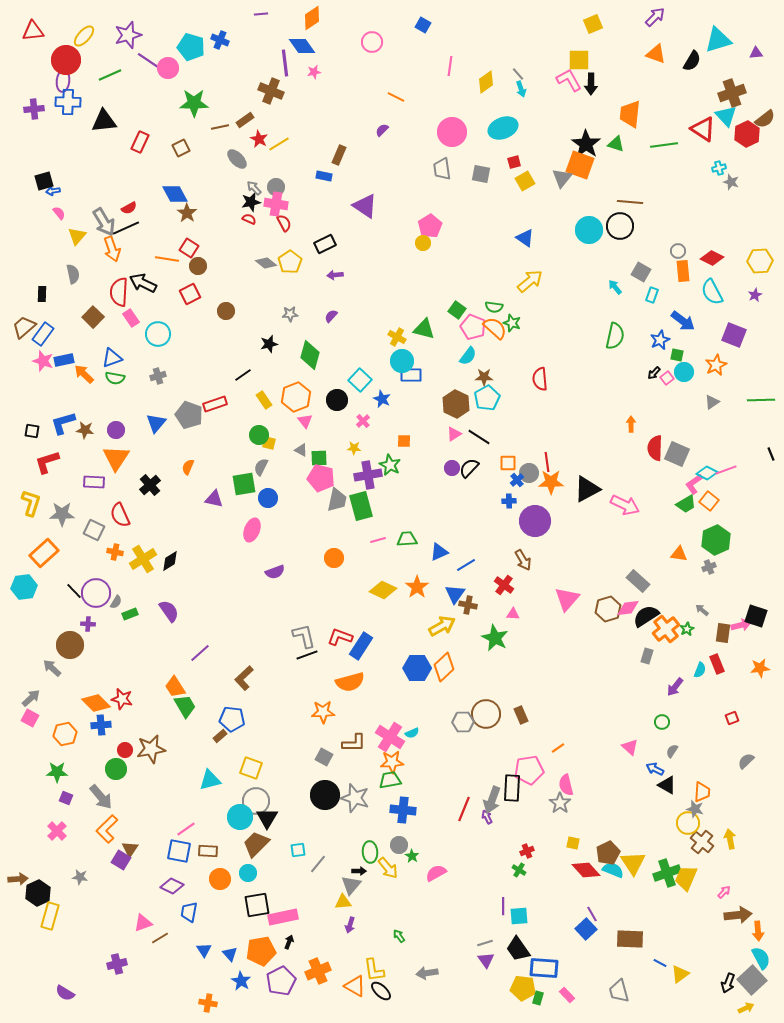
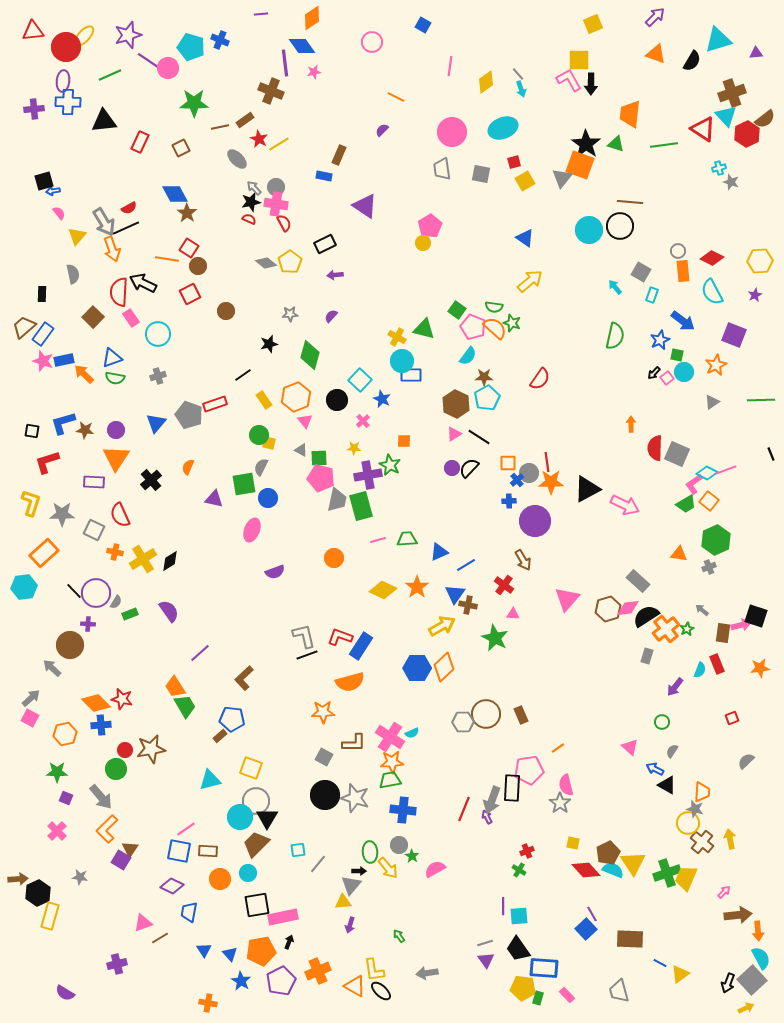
red circle at (66, 60): moved 13 px up
red semicircle at (540, 379): rotated 140 degrees counterclockwise
black cross at (150, 485): moved 1 px right, 5 px up
pink semicircle at (436, 873): moved 1 px left, 4 px up
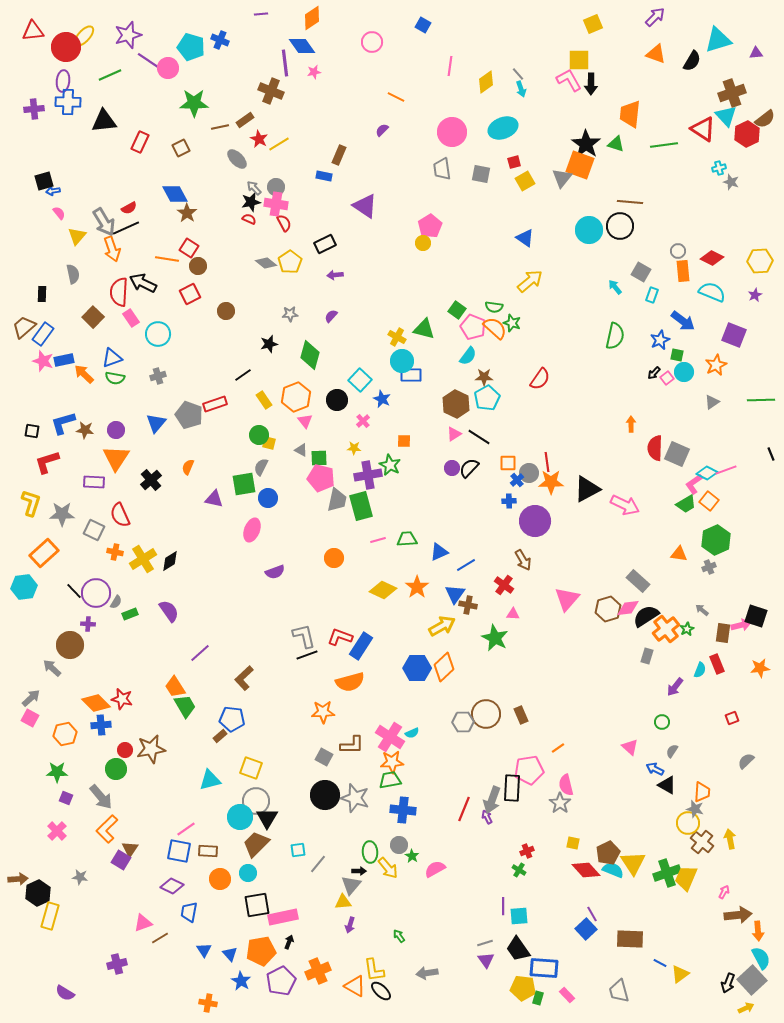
cyan semicircle at (712, 292): rotated 140 degrees clockwise
brown L-shape at (354, 743): moved 2 px left, 2 px down
pink arrow at (724, 892): rotated 16 degrees counterclockwise
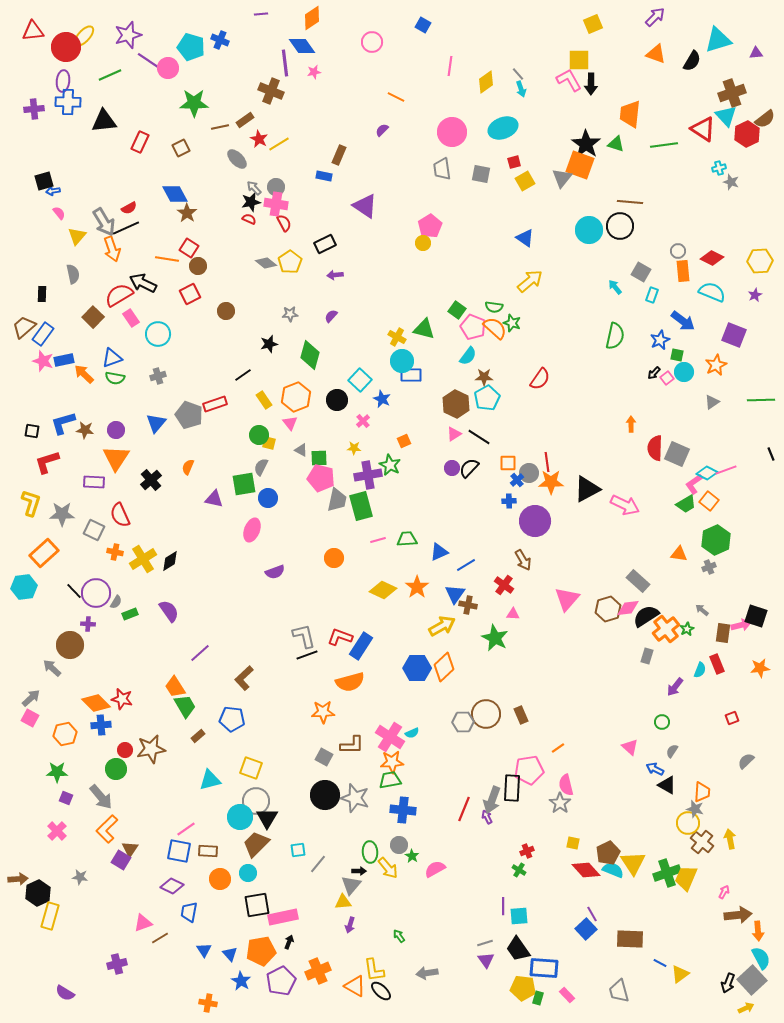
red semicircle at (119, 292): moved 3 px down; rotated 56 degrees clockwise
pink triangle at (305, 421): moved 15 px left, 2 px down
orange square at (404, 441): rotated 24 degrees counterclockwise
brown rectangle at (220, 736): moved 22 px left
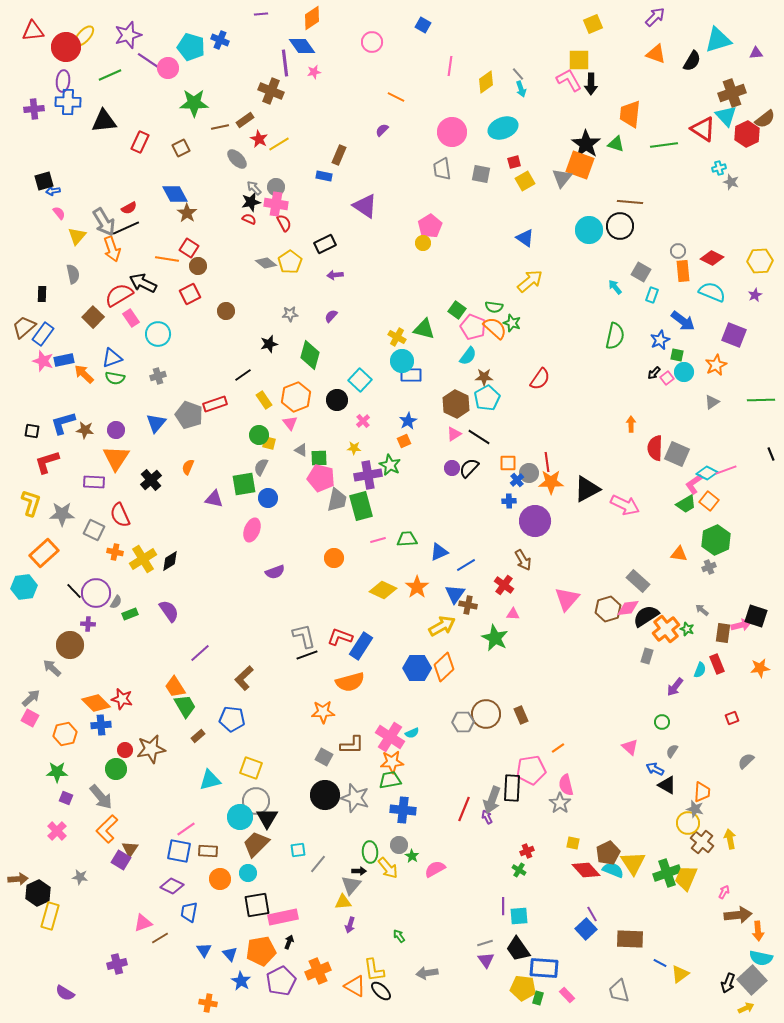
blue star at (382, 399): moved 26 px right, 22 px down; rotated 18 degrees clockwise
green star at (687, 629): rotated 24 degrees counterclockwise
pink pentagon at (529, 770): moved 2 px right
cyan semicircle at (761, 958): rotated 130 degrees clockwise
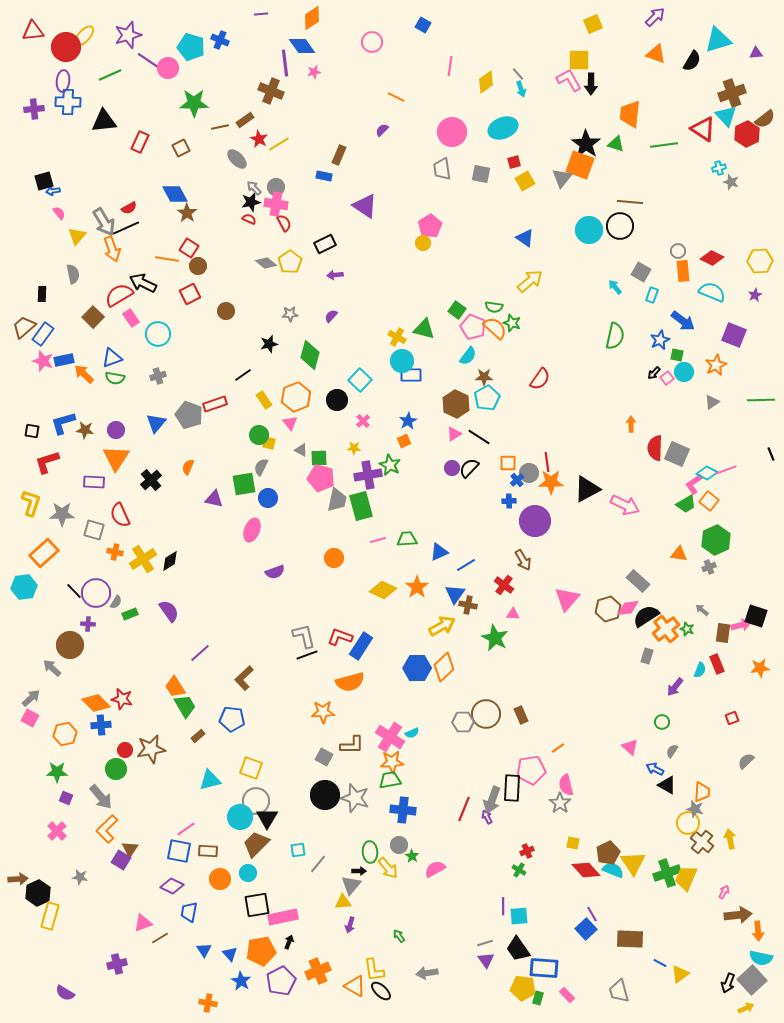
gray square at (94, 530): rotated 10 degrees counterclockwise
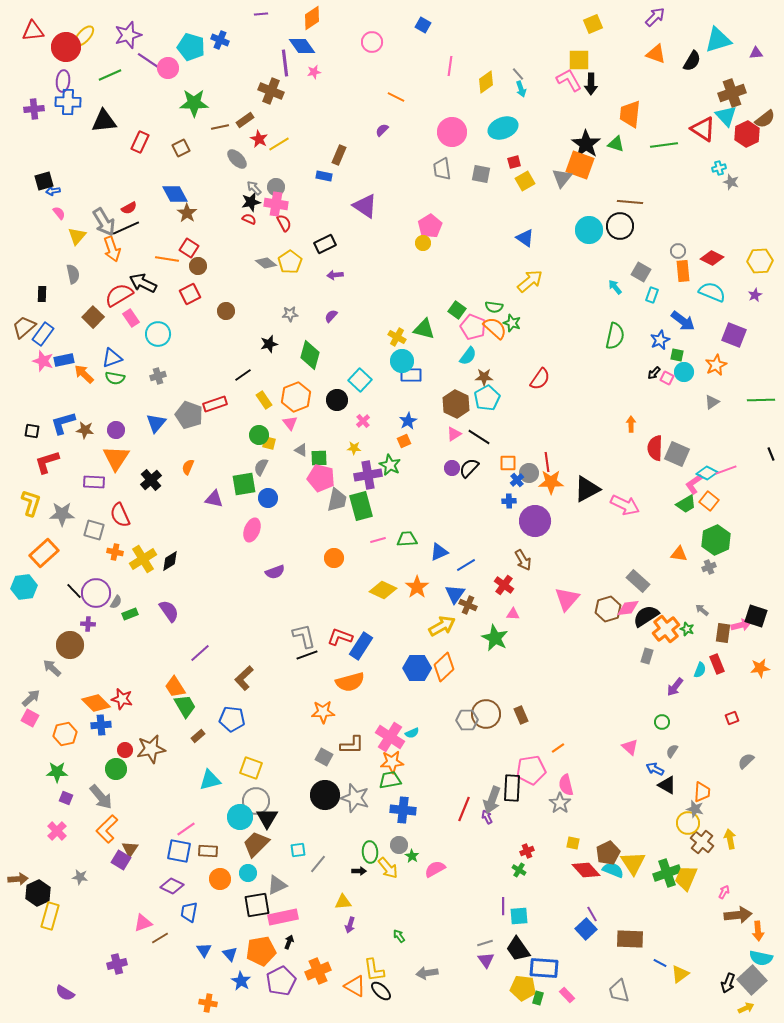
pink square at (667, 378): rotated 24 degrees counterclockwise
brown cross at (468, 605): rotated 12 degrees clockwise
gray hexagon at (463, 722): moved 4 px right, 2 px up
gray triangle at (351, 885): moved 74 px left; rotated 25 degrees clockwise
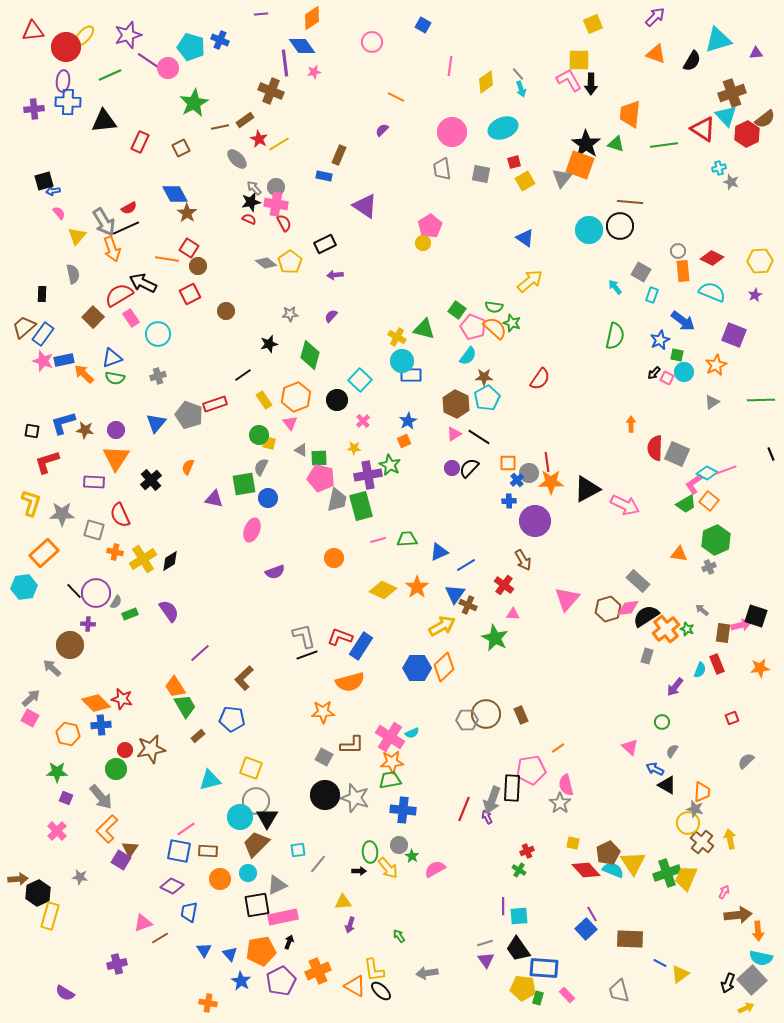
green star at (194, 103): rotated 28 degrees counterclockwise
orange hexagon at (65, 734): moved 3 px right; rotated 25 degrees clockwise
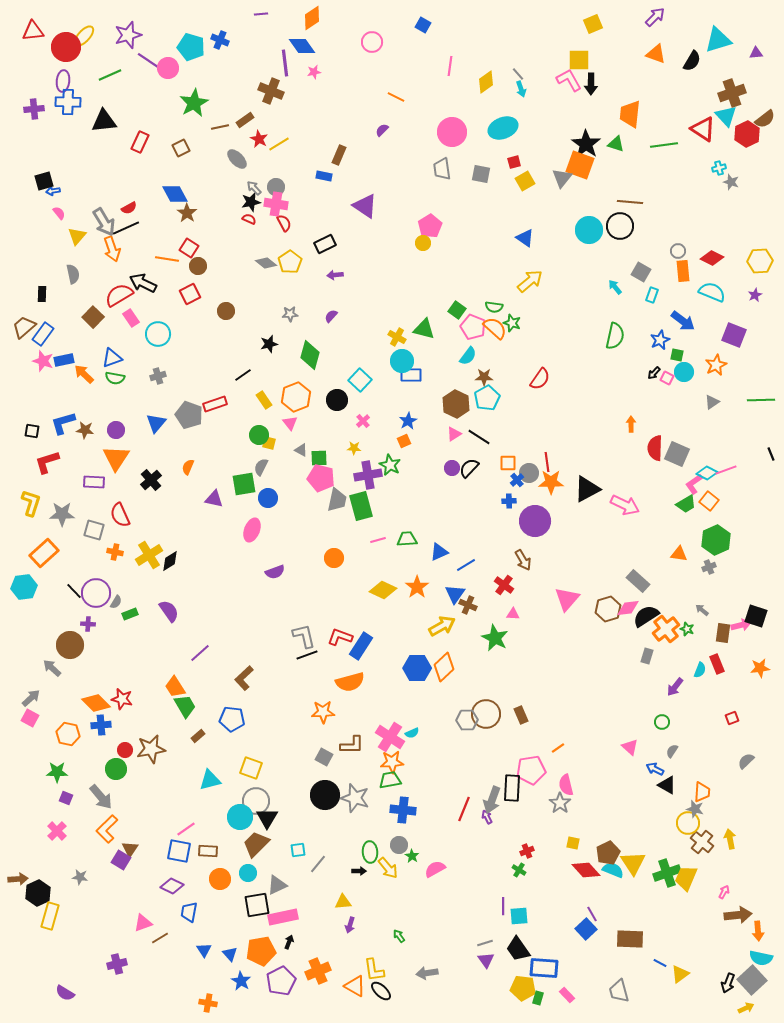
yellow cross at (143, 559): moved 6 px right, 4 px up
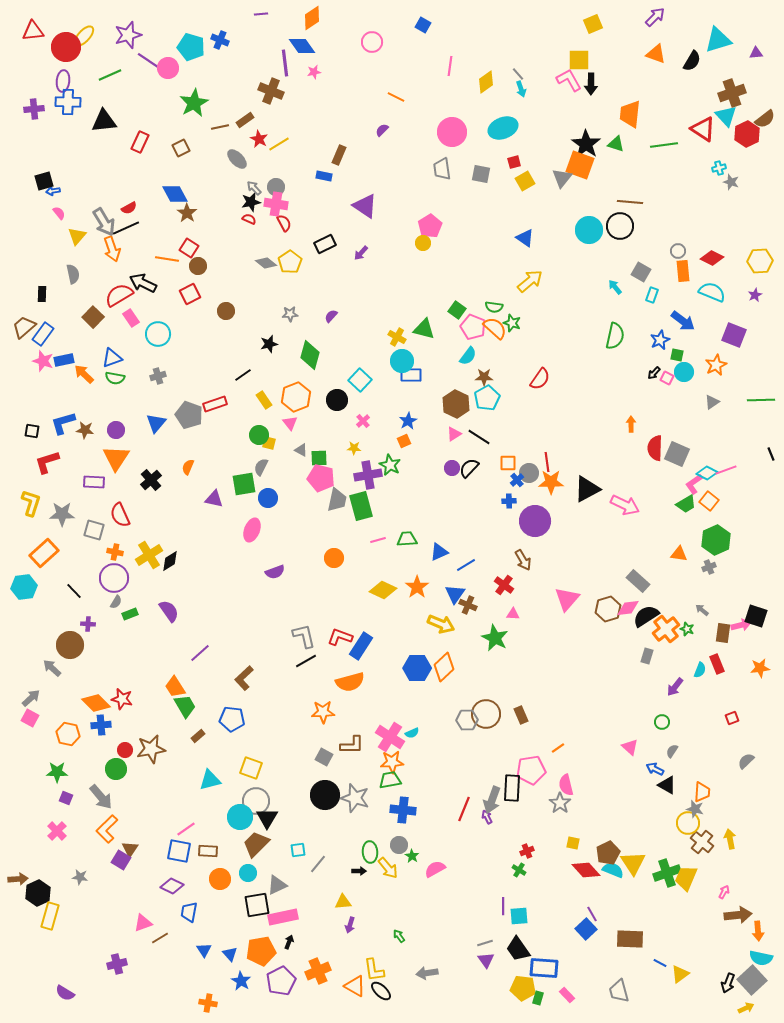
purple arrow at (335, 275): moved 26 px right, 22 px up; rotated 42 degrees counterclockwise
purple circle at (96, 593): moved 18 px right, 15 px up
yellow arrow at (442, 626): moved 1 px left, 2 px up; rotated 52 degrees clockwise
black line at (307, 655): moved 1 px left, 6 px down; rotated 10 degrees counterclockwise
